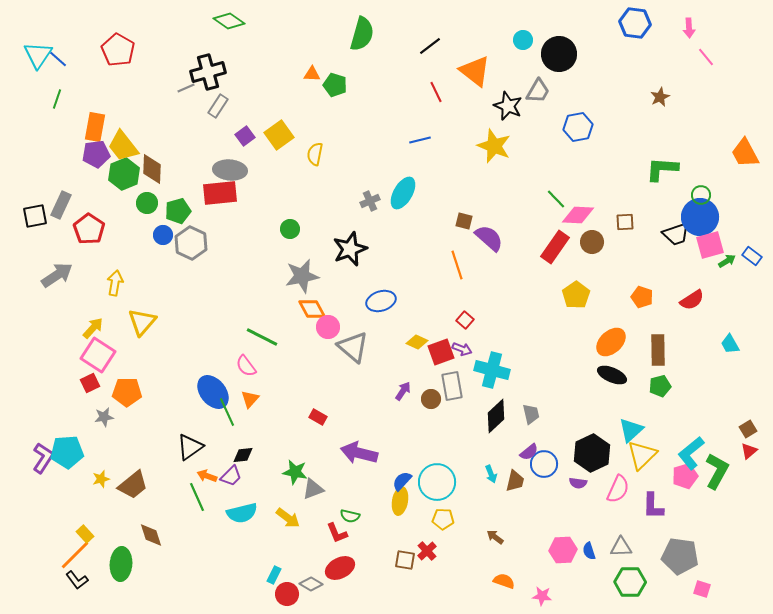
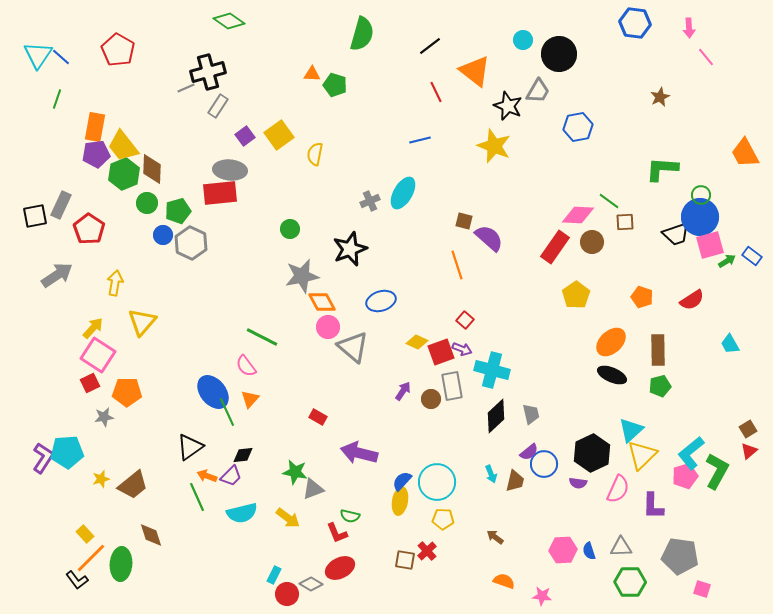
blue line at (58, 59): moved 3 px right, 2 px up
green line at (556, 199): moved 53 px right, 2 px down; rotated 10 degrees counterclockwise
orange diamond at (312, 309): moved 10 px right, 7 px up
orange line at (75, 555): moved 16 px right, 3 px down
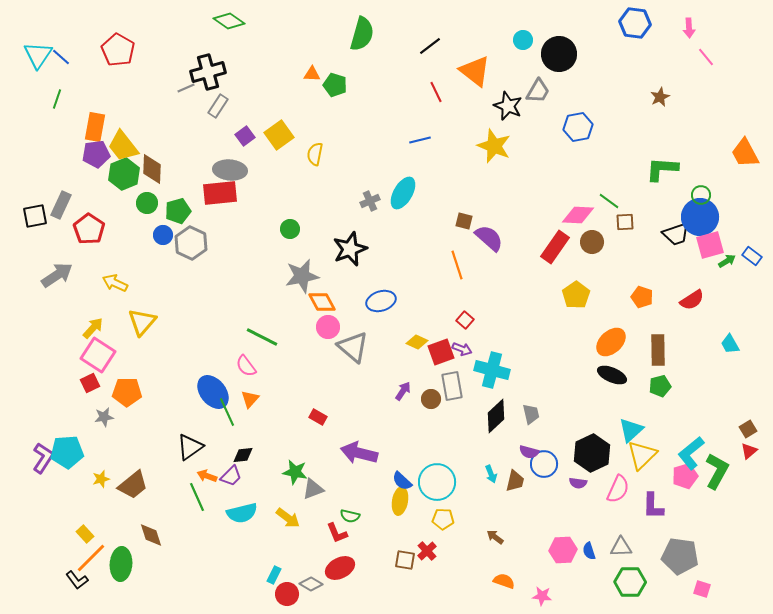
yellow arrow at (115, 283): rotated 75 degrees counterclockwise
purple semicircle at (529, 452): rotated 54 degrees clockwise
blue semicircle at (402, 481): rotated 90 degrees counterclockwise
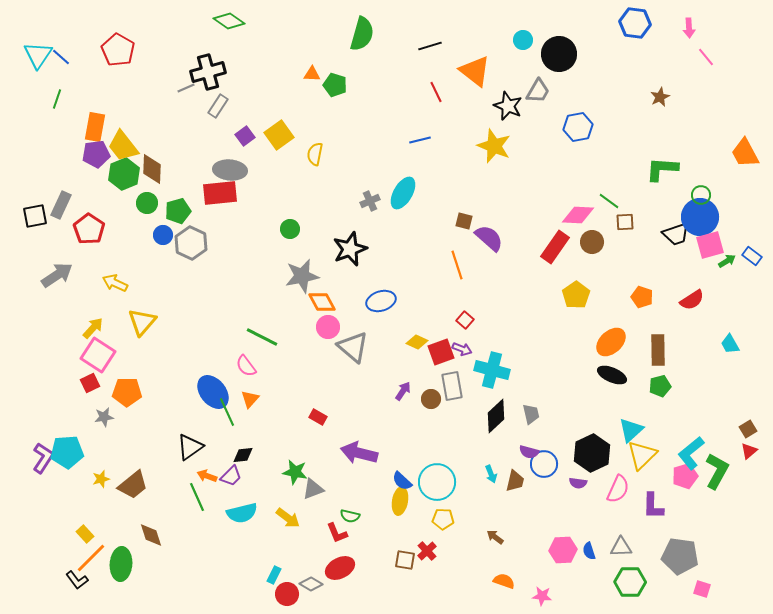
black line at (430, 46): rotated 20 degrees clockwise
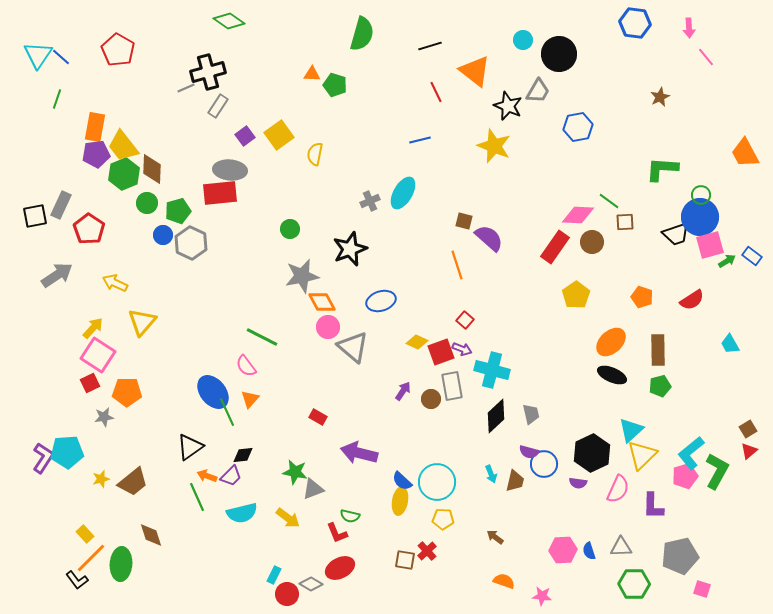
brown trapezoid at (133, 485): moved 3 px up
gray pentagon at (680, 556): rotated 21 degrees counterclockwise
green hexagon at (630, 582): moved 4 px right, 2 px down
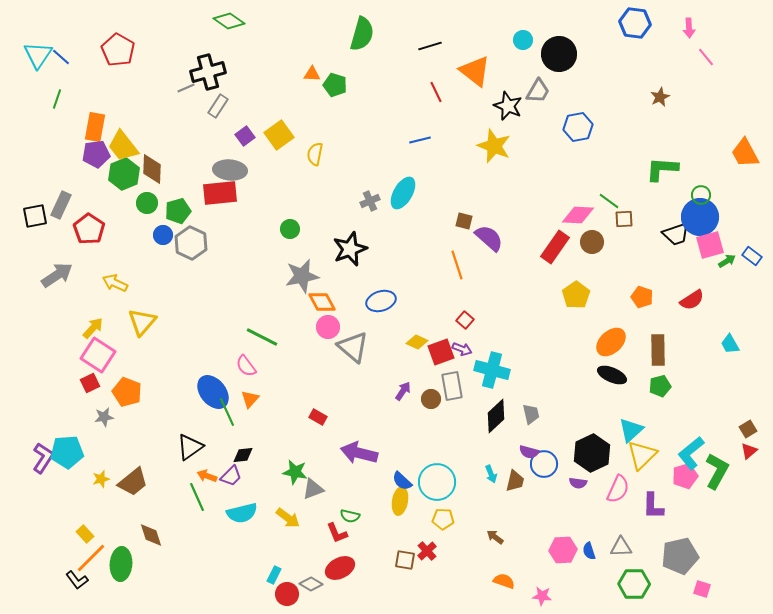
brown square at (625, 222): moved 1 px left, 3 px up
orange pentagon at (127, 392): rotated 20 degrees clockwise
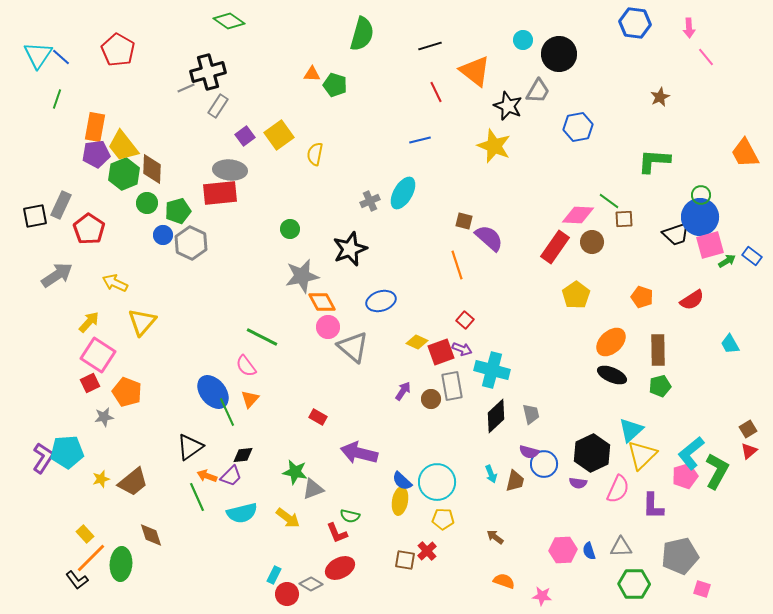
green L-shape at (662, 169): moved 8 px left, 8 px up
yellow arrow at (93, 328): moved 4 px left, 6 px up
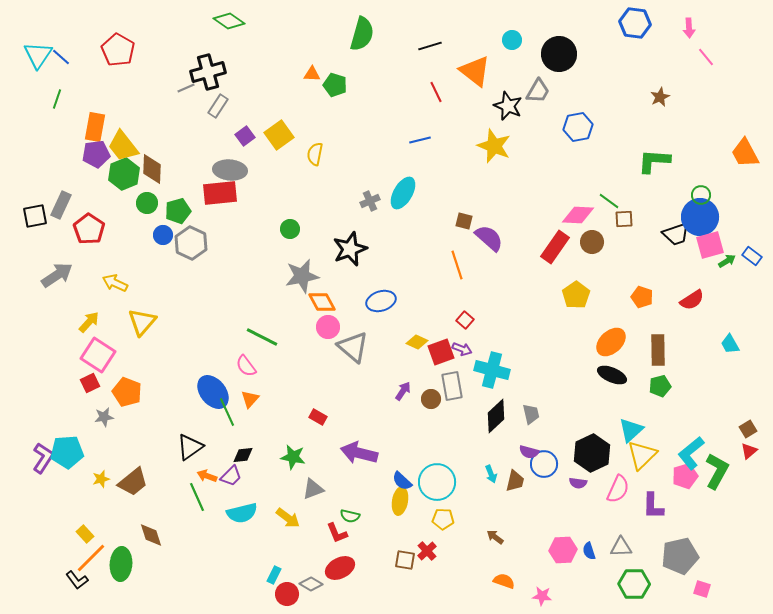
cyan circle at (523, 40): moved 11 px left
green star at (295, 472): moved 2 px left, 15 px up
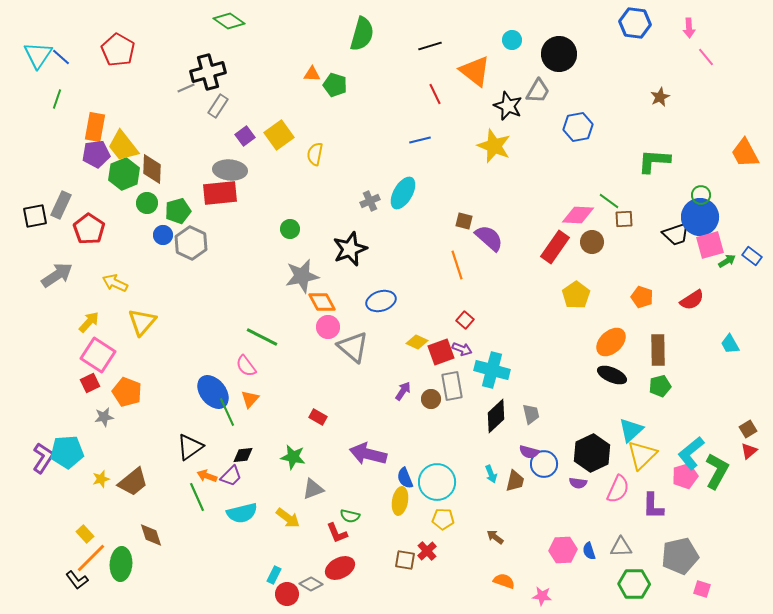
red line at (436, 92): moved 1 px left, 2 px down
purple arrow at (359, 453): moved 9 px right, 1 px down
blue semicircle at (402, 481): moved 3 px right, 3 px up; rotated 25 degrees clockwise
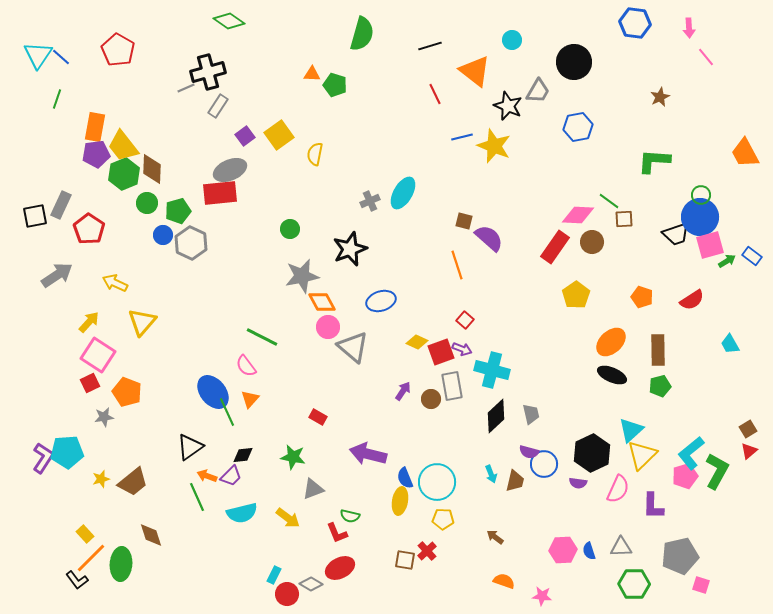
black circle at (559, 54): moved 15 px right, 8 px down
blue line at (420, 140): moved 42 px right, 3 px up
gray ellipse at (230, 170): rotated 28 degrees counterclockwise
pink square at (702, 589): moved 1 px left, 4 px up
